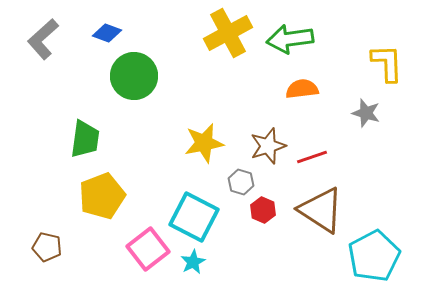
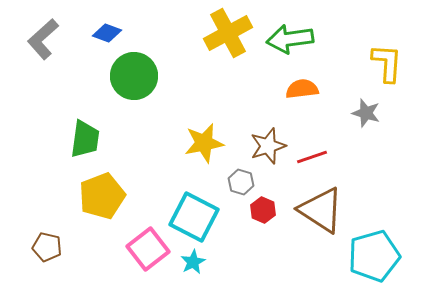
yellow L-shape: rotated 6 degrees clockwise
cyan pentagon: rotated 12 degrees clockwise
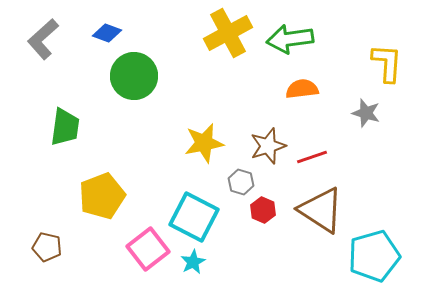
green trapezoid: moved 20 px left, 12 px up
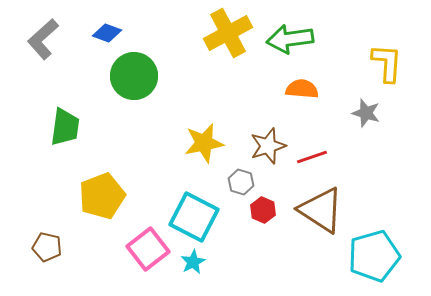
orange semicircle: rotated 12 degrees clockwise
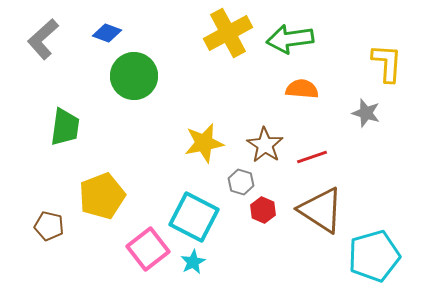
brown star: moved 3 px left, 1 px up; rotated 21 degrees counterclockwise
brown pentagon: moved 2 px right, 21 px up
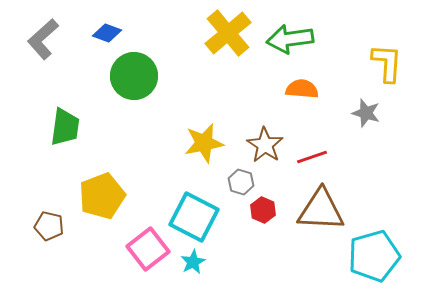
yellow cross: rotated 12 degrees counterclockwise
brown triangle: rotated 30 degrees counterclockwise
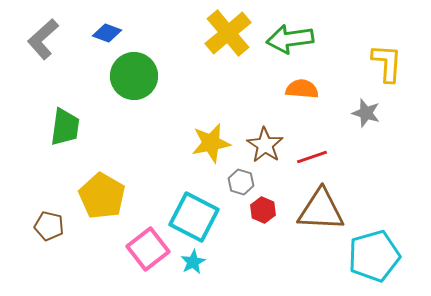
yellow star: moved 7 px right
yellow pentagon: rotated 21 degrees counterclockwise
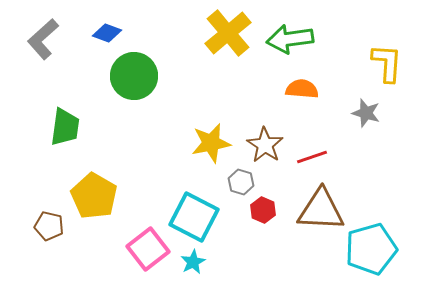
yellow pentagon: moved 8 px left
cyan pentagon: moved 3 px left, 7 px up
